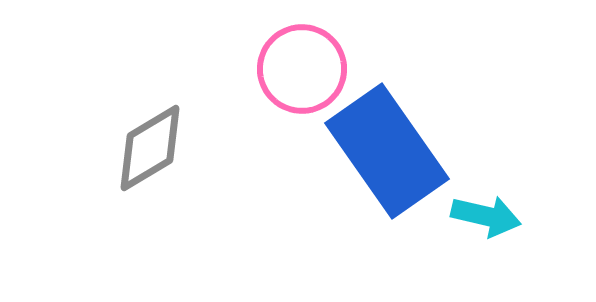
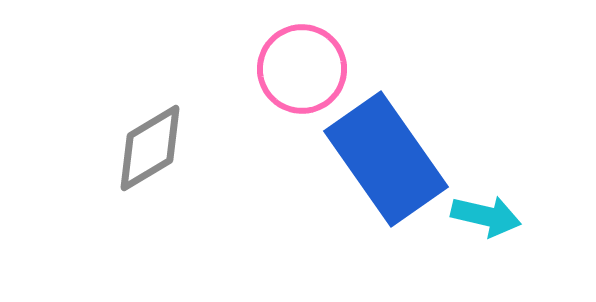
blue rectangle: moved 1 px left, 8 px down
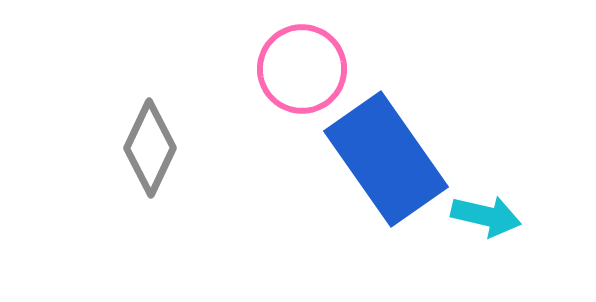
gray diamond: rotated 34 degrees counterclockwise
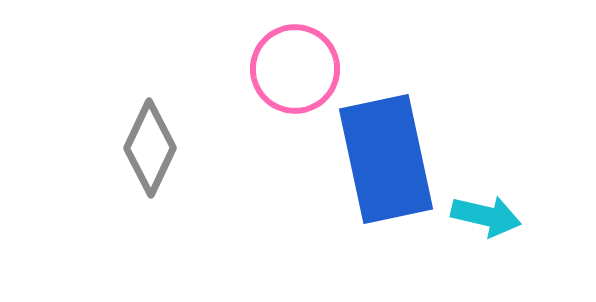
pink circle: moved 7 px left
blue rectangle: rotated 23 degrees clockwise
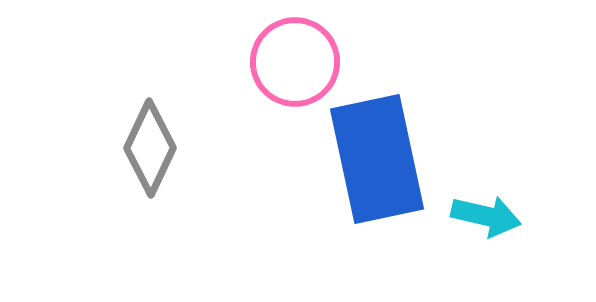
pink circle: moved 7 px up
blue rectangle: moved 9 px left
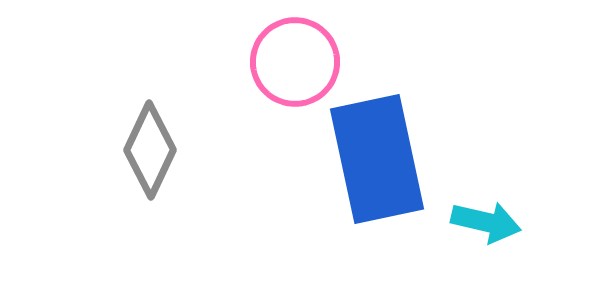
gray diamond: moved 2 px down
cyan arrow: moved 6 px down
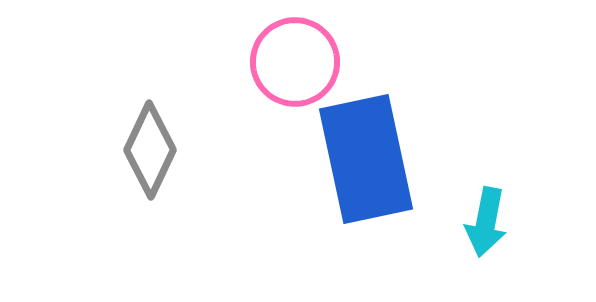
blue rectangle: moved 11 px left
cyan arrow: rotated 88 degrees clockwise
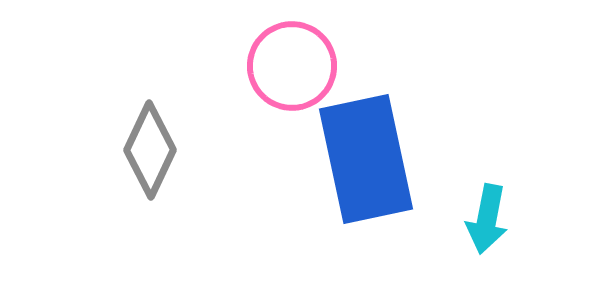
pink circle: moved 3 px left, 4 px down
cyan arrow: moved 1 px right, 3 px up
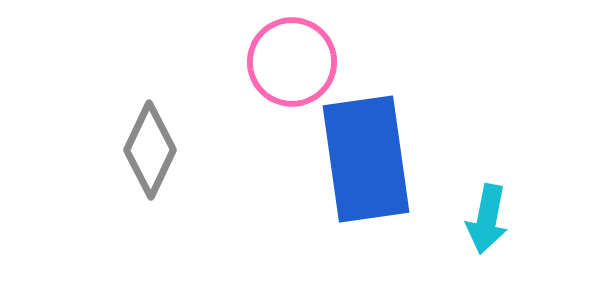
pink circle: moved 4 px up
blue rectangle: rotated 4 degrees clockwise
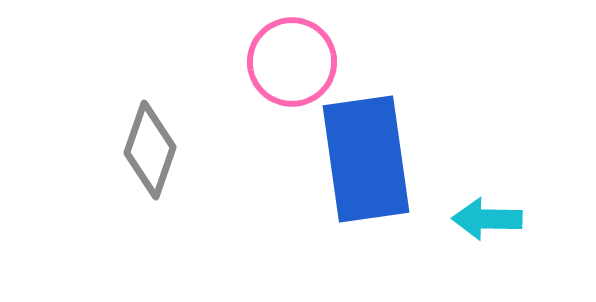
gray diamond: rotated 6 degrees counterclockwise
cyan arrow: rotated 80 degrees clockwise
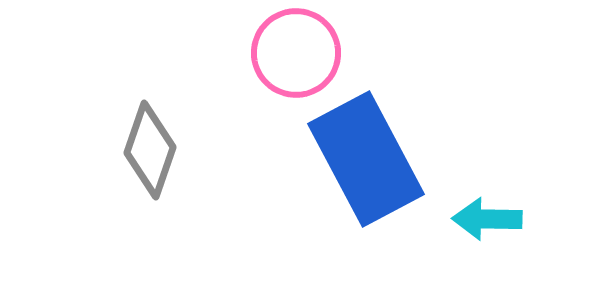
pink circle: moved 4 px right, 9 px up
blue rectangle: rotated 20 degrees counterclockwise
